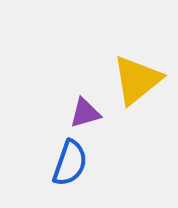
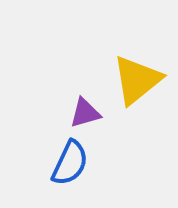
blue semicircle: rotated 6 degrees clockwise
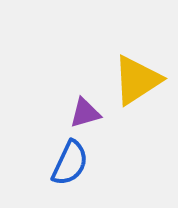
yellow triangle: rotated 6 degrees clockwise
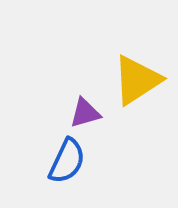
blue semicircle: moved 3 px left, 2 px up
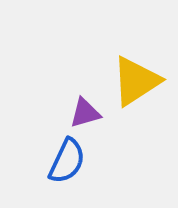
yellow triangle: moved 1 px left, 1 px down
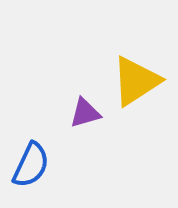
blue semicircle: moved 36 px left, 4 px down
